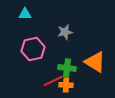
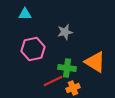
orange cross: moved 7 px right, 3 px down; rotated 24 degrees counterclockwise
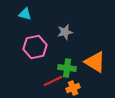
cyan triangle: rotated 16 degrees clockwise
pink hexagon: moved 2 px right, 2 px up
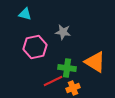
gray star: moved 2 px left; rotated 21 degrees clockwise
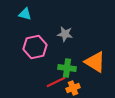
gray star: moved 2 px right, 2 px down
red line: moved 3 px right, 1 px down
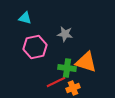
cyan triangle: moved 4 px down
orange triangle: moved 9 px left; rotated 15 degrees counterclockwise
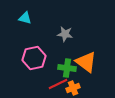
pink hexagon: moved 1 px left, 11 px down
orange triangle: rotated 20 degrees clockwise
red line: moved 2 px right, 2 px down
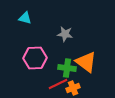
pink hexagon: moved 1 px right; rotated 10 degrees clockwise
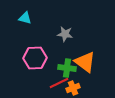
orange triangle: moved 1 px left
red line: moved 1 px right, 1 px up
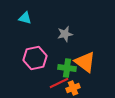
gray star: rotated 21 degrees counterclockwise
pink hexagon: rotated 10 degrees counterclockwise
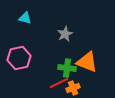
gray star: rotated 14 degrees counterclockwise
pink hexagon: moved 16 px left
orange triangle: moved 2 px right; rotated 15 degrees counterclockwise
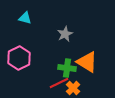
pink hexagon: rotated 15 degrees counterclockwise
orange triangle: rotated 10 degrees clockwise
orange cross: rotated 24 degrees counterclockwise
